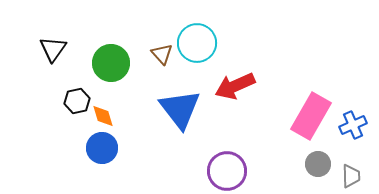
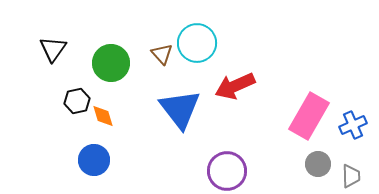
pink rectangle: moved 2 px left
blue circle: moved 8 px left, 12 px down
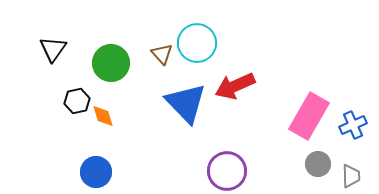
blue triangle: moved 6 px right, 6 px up; rotated 6 degrees counterclockwise
blue circle: moved 2 px right, 12 px down
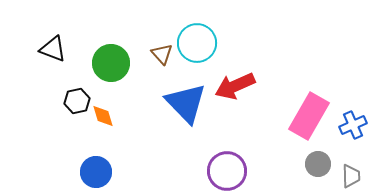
black triangle: rotated 44 degrees counterclockwise
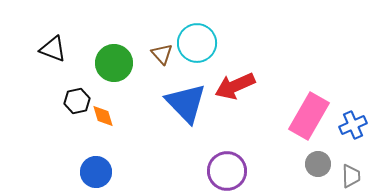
green circle: moved 3 px right
